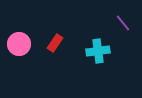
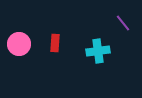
red rectangle: rotated 30 degrees counterclockwise
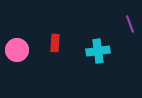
purple line: moved 7 px right, 1 px down; rotated 18 degrees clockwise
pink circle: moved 2 px left, 6 px down
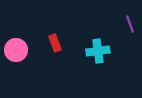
red rectangle: rotated 24 degrees counterclockwise
pink circle: moved 1 px left
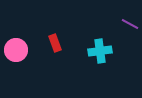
purple line: rotated 42 degrees counterclockwise
cyan cross: moved 2 px right
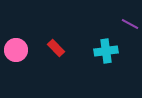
red rectangle: moved 1 px right, 5 px down; rotated 24 degrees counterclockwise
cyan cross: moved 6 px right
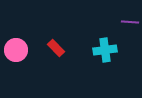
purple line: moved 2 px up; rotated 24 degrees counterclockwise
cyan cross: moved 1 px left, 1 px up
